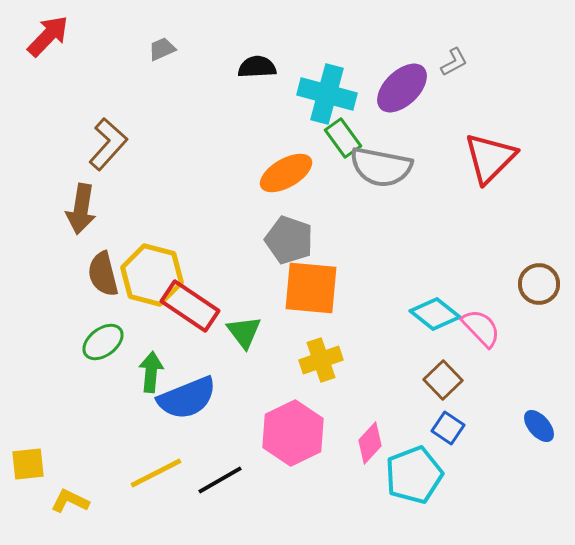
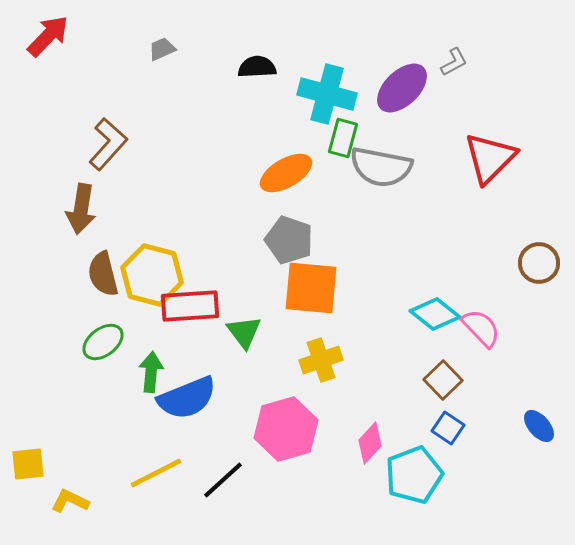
green rectangle: rotated 51 degrees clockwise
brown circle: moved 21 px up
red rectangle: rotated 38 degrees counterclockwise
pink hexagon: moved 7 px left, 4 px up; rotated 10 degrees clockwise
black line: moved 3 px right; rotated 12 degrees counterclockwise
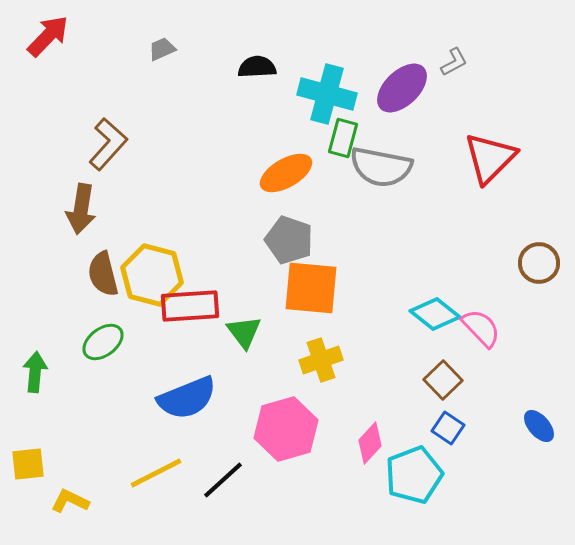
green arrow: moved 116 px left
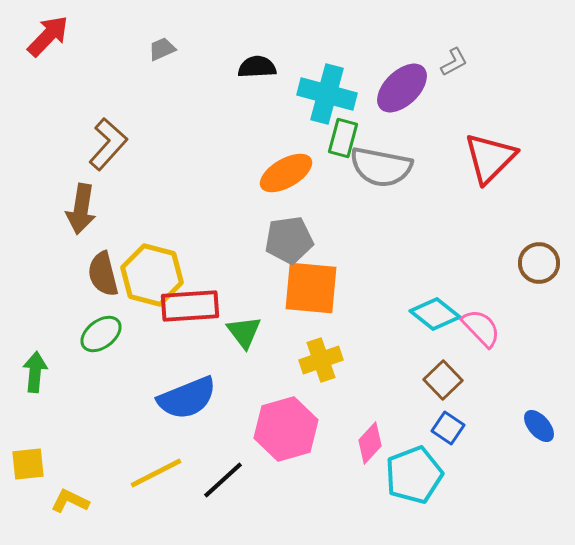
gray pentagon: rotated 27 degrees counterclockwise
green ellipse: moved 2 px left, 8 px up
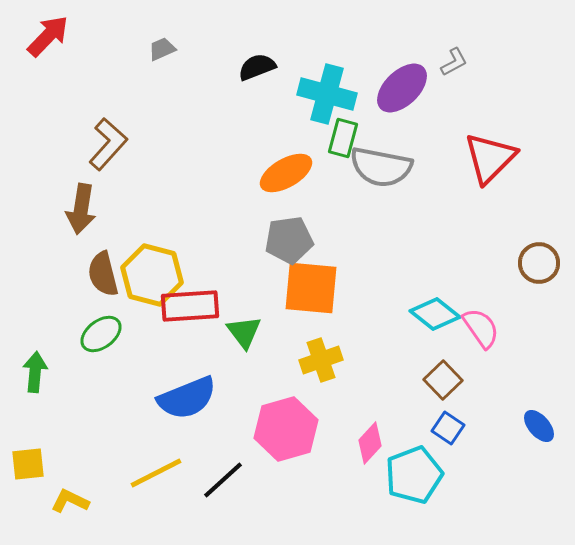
black semicircle: rotated 18 degrees counterclockwise
pink semicircle: rotated 9 degrees clockwise
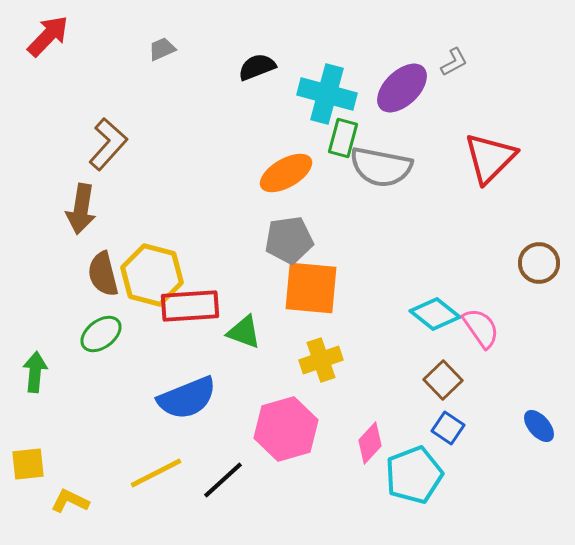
green triangle: rotated 33 degrees counterclockwise
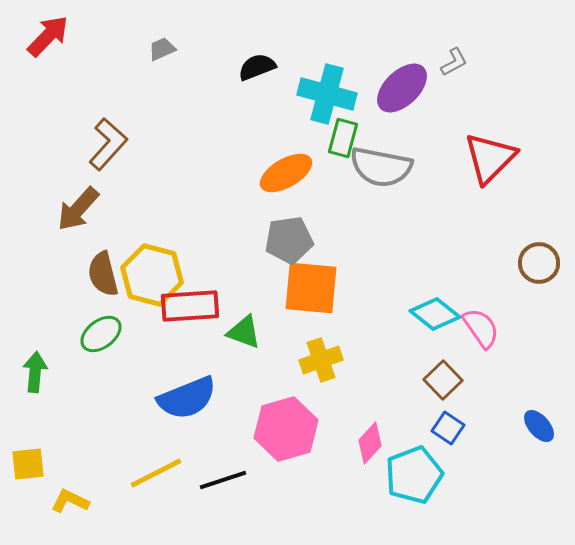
brown arrow: moved 3 px left; rotated 33 degrees clockwise
black line: rotated 24 degrees clockwise
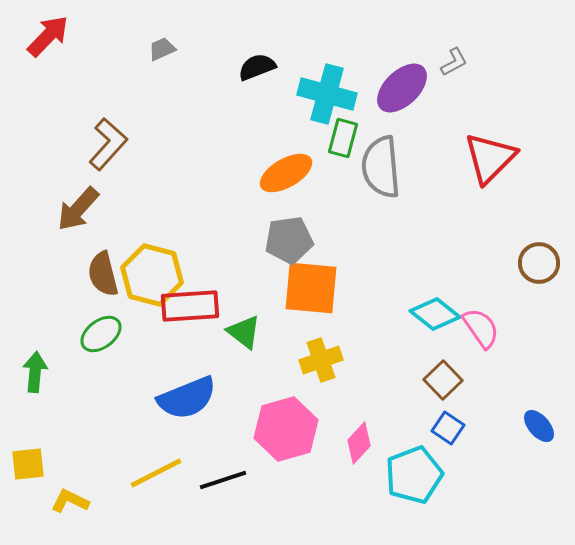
gray semicircle: rotated 74 degrees clockwise
green triangle: rotated 18 degrees clockwise
pink diamond: moved 11 px left
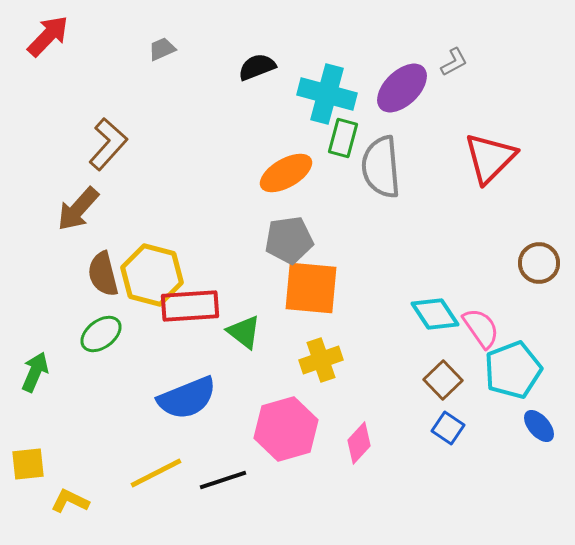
cyan diamond: rotated 18 degrees clockwise
green arrow: rotated 18 degrees clockwise
cyan pentagon: moved 99 px right, 105 px up
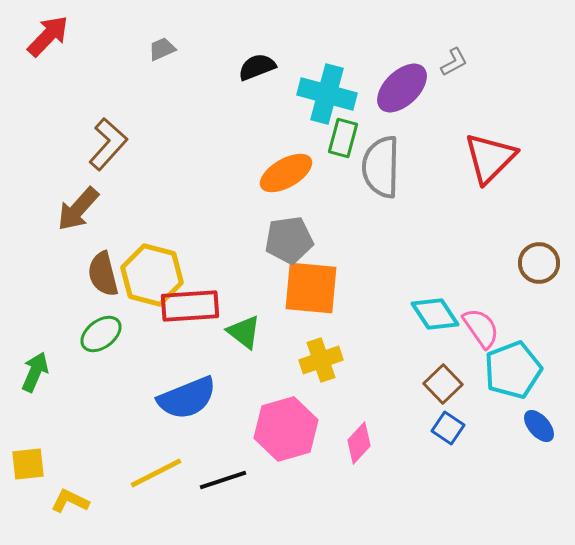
gray semicircle: rotated 6 degrees clockwise
brown square: moved 4 px down
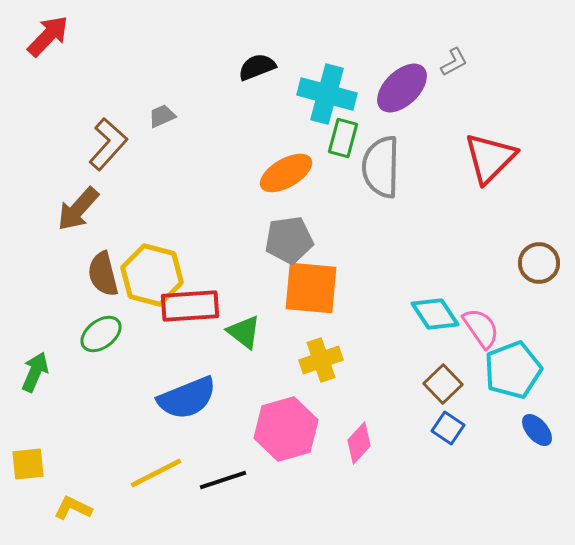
gray trapezoid: moved 67 px down
blue ellipse: moved 2 px left, 4 px down
yellow L-shape: moved 3 px right, 7 px down
